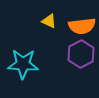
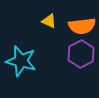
cyan star: moved 2 px left, 3 px up; rotated 12 degrees clockwise
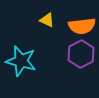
yellow triangle: moved 2 px left, 1 px up
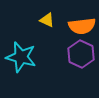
purple hexagon: rotated 8 degrees counterclockwise
cyan star: moved 4 px up
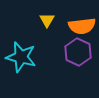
yellow triangle: rotated 35 degrees clockwise
purple hexagon: moved 3 px left, 2 px up
